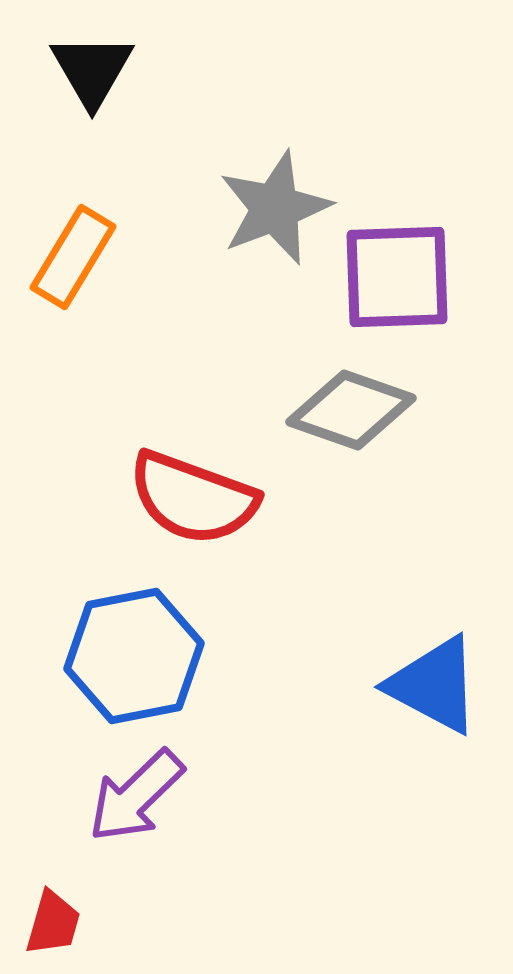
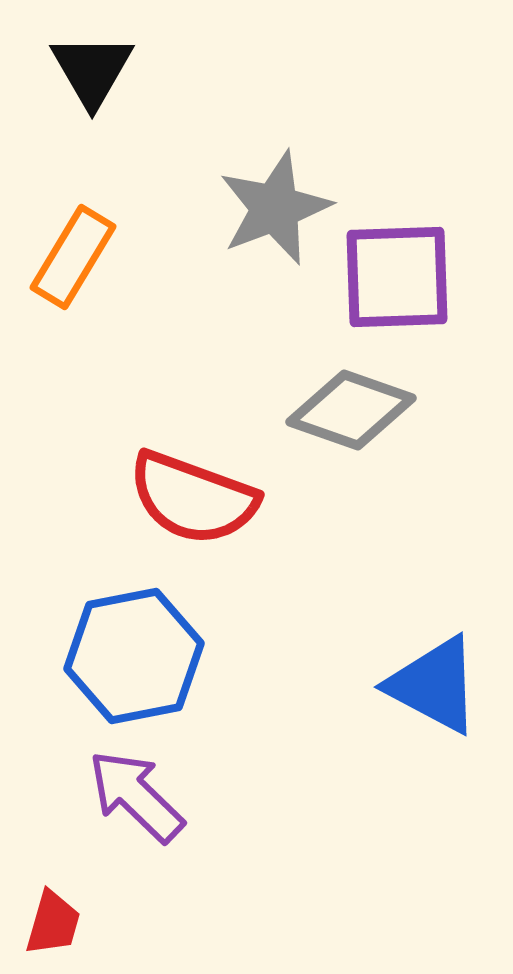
purple arrow: rotated 88 degrees clockwise
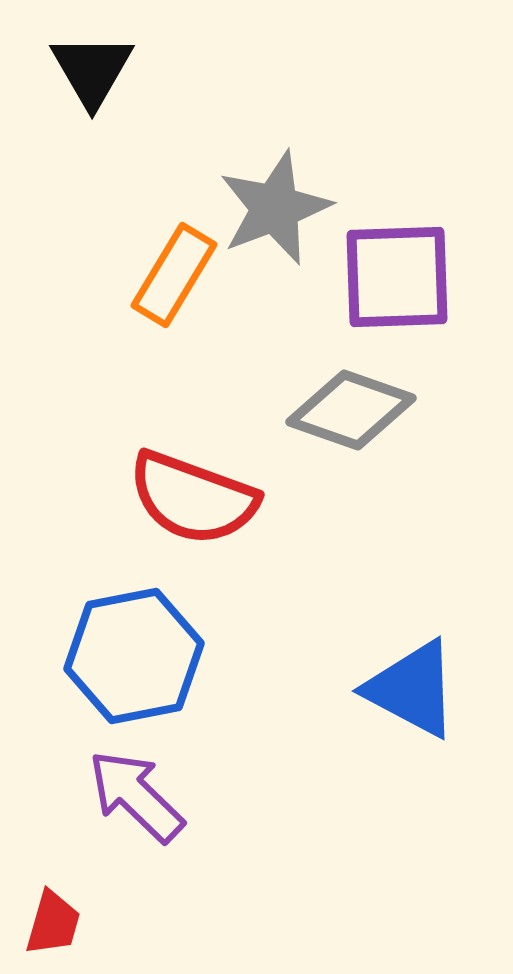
orange rectangle: moved 101 px right, 18 px down
blue triangle: moved 22 px left, 4 px down
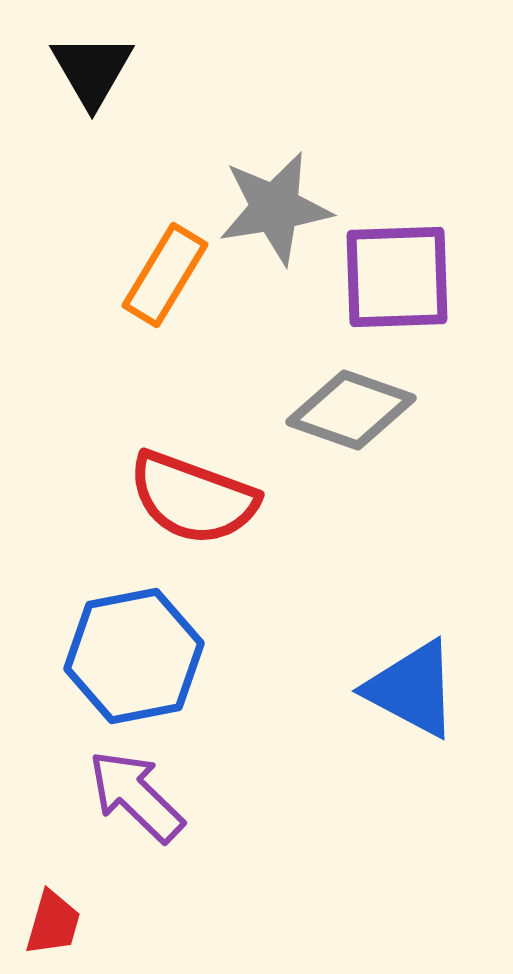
gray star: rotated 12 degrees clockwise
orange rectangle: moved 9 px left
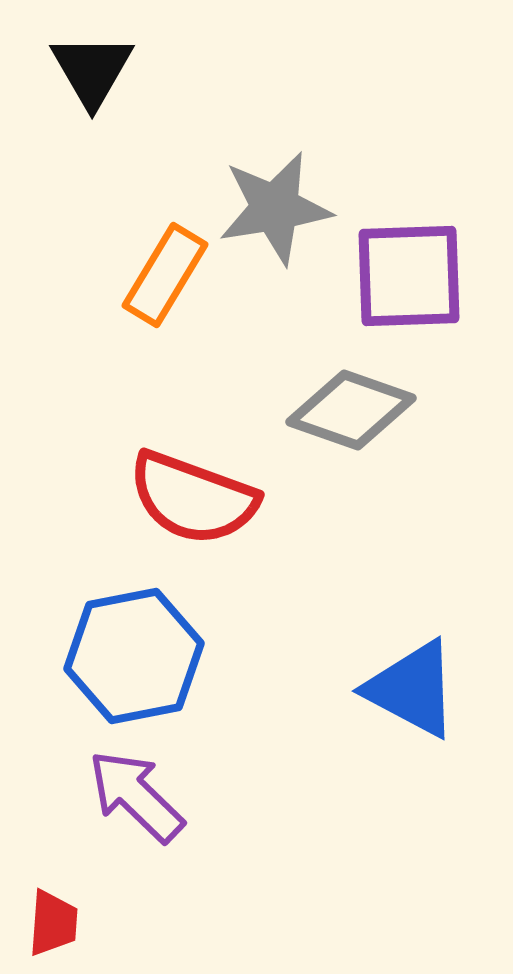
purple square: moved 12 px right, 1 px up
red trapezoid: rotated 12 degrees counterclockwise
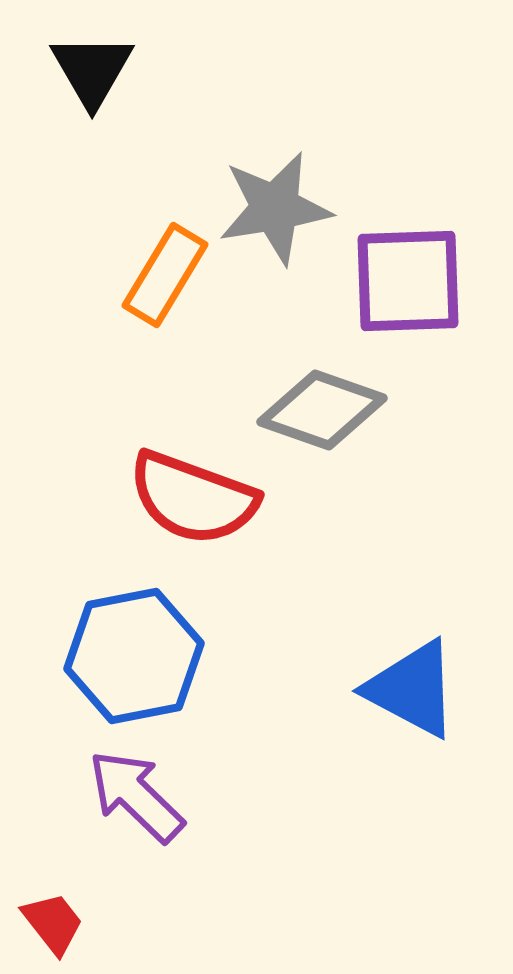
purple square: moved 1 px left, 5 px down
gray diamond: moved 29 px left
red trapezoid: rotated 42 degrees counterclockwise
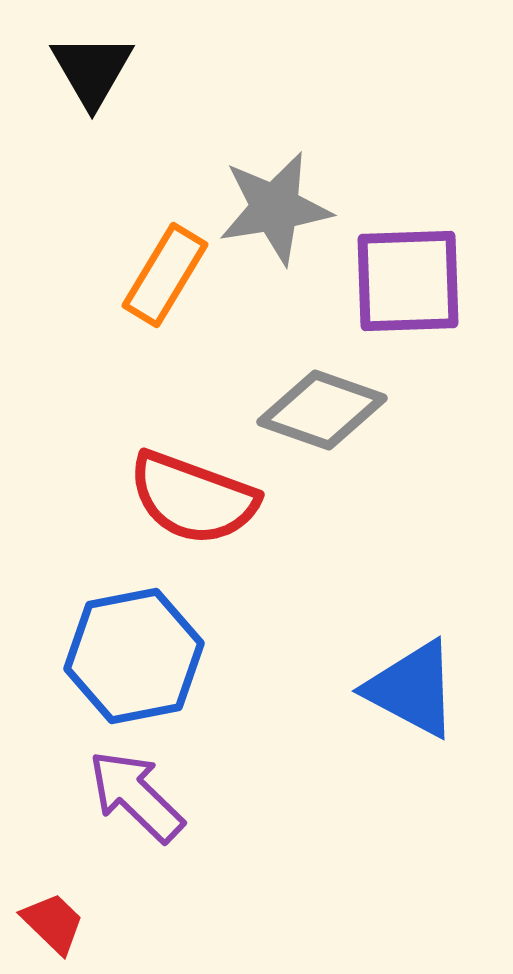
red trapezoid: rotated 8 degrees counterclockwise
